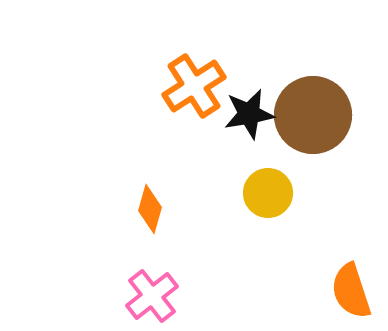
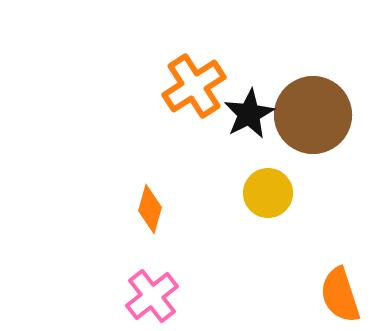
black star: rotated 18 degrees counterclockwise
orange semicircle: moved 11 px left, 4 px down
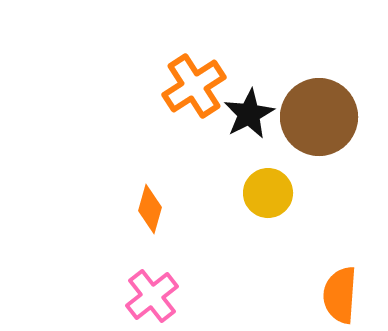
brown circle: moved 6 px right, 2 px down
orange semicircle: rotated 22 degrees clockwise
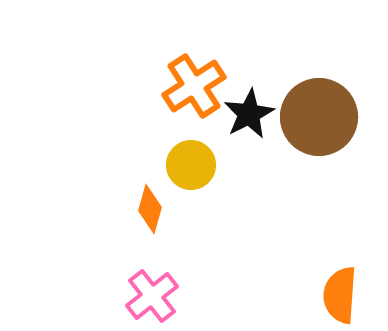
yellow circle: moved 77 px left, 28 px up
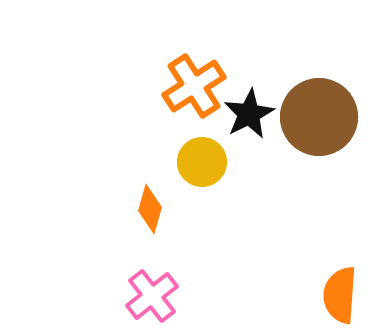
yellow circle: moved 11 px right, 3 px up
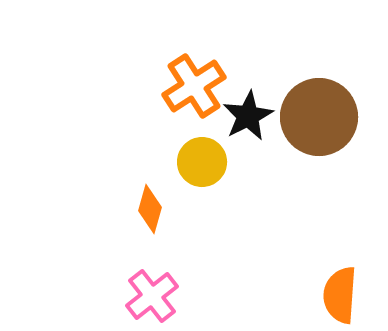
black star: moved 1 px left, 2 px down
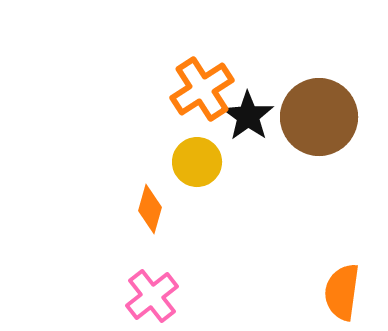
orange cross: moved 8 px right, 3 px down
black star: rotated 9 degrees counterclockwise
yellow circle: moved 5 px left
orange semicircle: moved 2 px right, 3 px up; rotated 4 degrees clockwise
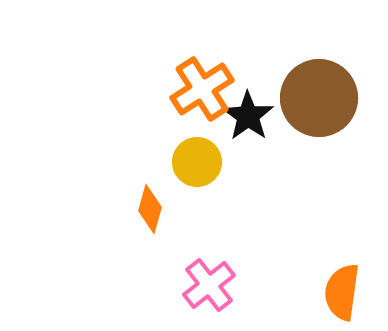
brown circle: moved 19 px up
pink cross: moved 57 px right, 11 px up
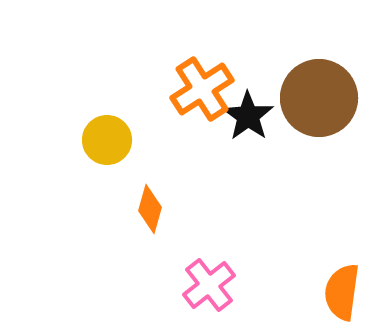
yellow circle: moved 90 px left, 22 px up
